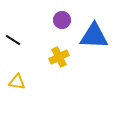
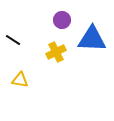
blue triangle: moved 2 px left, 3 px down
yellow cross: moved 3 px left, 5 px up
yellow triangle: moved 3 px right, 2 px up
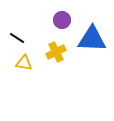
black line: moved 4 px right, 2 px up
yellow triangle: moved 4 px right, 17 px up
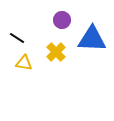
yellow cross: rotated 18 degrees counterclockwise
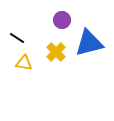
blue triangle: moved 3 px left, 4 px down; rotated 16 degrees counterclockwise
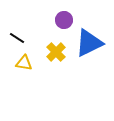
purple circle: moved 2 px right
blue triangle: rotated 12 degrees counterclockwise
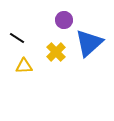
blue triangle: rotated 16 degrees counterclockwise
yellow triangle: moved 3 px down; rotated 12 degrees counterclockwise
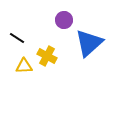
yellow cross: moved 9 px left, 4 px down; rotated 18 degrees counterclockwise
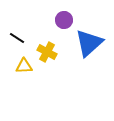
yellow cross: moved 4 px up
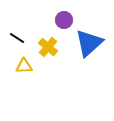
yellow cross: moved 1 px right, 5 px up; rotated 12 degrees clockwise
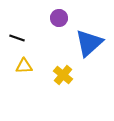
purple circle: moved 5 px left, 2 px up
black line: rotated 14 degrees counterclockwise
yellow cross: moved 15 px right, 28 px down
